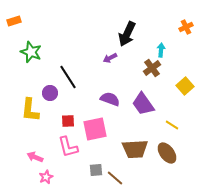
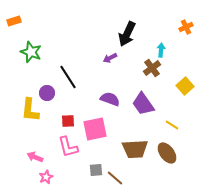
purple circle: moved 3 px left
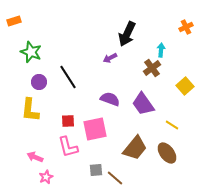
purple circle: moved 8 px left, 11 px up
brown trapezoid: moved 1 px up; rotated 48 degrees counterclockwise
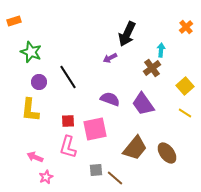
orange cross: rotated 16 degrees counterclockwise
yellow line: moved 13 px right, 12 px up
pink L-shape: rotated 30 degrees clockwise
